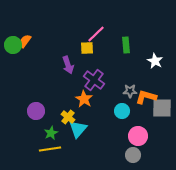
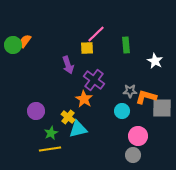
cyan triangle: rotated 36 degrees clockwise
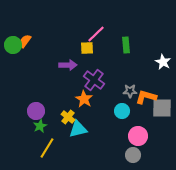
white star: moved 8 px right, 1 px down
purple arrow: rotated 72 degrees counterclockwise
green star: moved 11 px left, 7 px up
yellow line: moved 3 px left, 1 px up; rotated 50 degrees counterclockwise
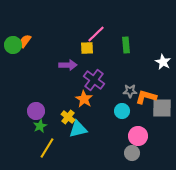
gray circle: moved 1 px left, 2 px up
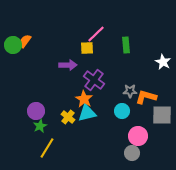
gray square: moved 7 px down
cyan triangle: moved 9 px right, 16 px up
